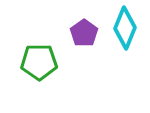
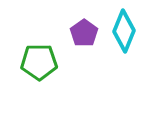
cyan diamond: moved 1 px left, 3 px down
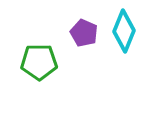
purple pentagon: rotated 12 degrees counterclockwise
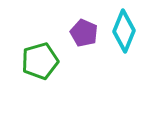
green pentagon: moved 1 px right, 1 px up; rotated 15 degrees counterclockwise
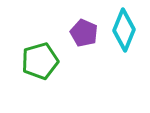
cyan diamond: moved 1 px up
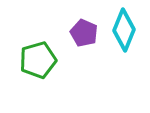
green pentagon: moved 2 px left, 1 px up
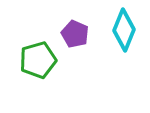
purple pentagon: moved 9 px left, 1 px down
